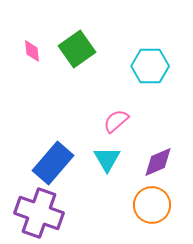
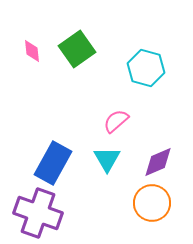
cyan hexagon: moved 4 px left, 2 px down; rotated 15 degrees clockwise
blue rectangle: rotated 12 degrees counterclockwise
orange circle: moved 2 px up
purple cross: moved 1 px left
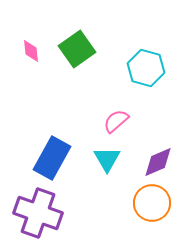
pink diamond: moved 1 px left
blue rectangle: moved 1 px left, 5 px up
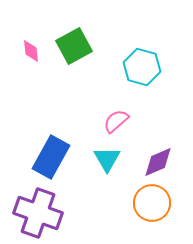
green square: moved 3 px left, 3 px up; rotated 6 degrees clockwise
cyan hexagon: moved 4 px left, 1 px up
blue rectangle: moved 1 px left, 1 px up
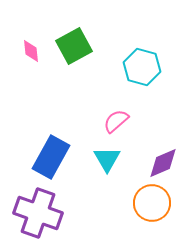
purple diamond: moved 5 px right, 1 px down
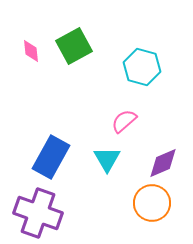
pink semicircle: moved 8 px right
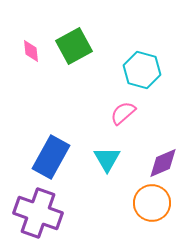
cyan hexagon: moved 3 px down
pink semicircle: moved 1 px left, 8 px up
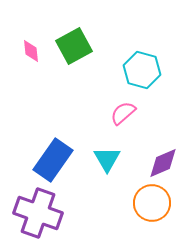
blue rectangle: moved 2 px right, 3 px down; rotated 6 degrees clockwise
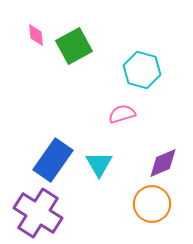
pink diamond: moved 5 px right, 16 px up
pink semicircle: moved 1 px left, 1 px down; rotated 24 degrees clockwise
cyan triangle: moved 8 px left, 5 px down
orange circle: moved 1 px down
purple cross: rotated 12 degrees clockwise
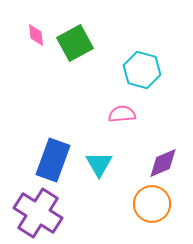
green square: moved 1 px right, 3 px up
pink semicircle: rotated 12 degrees clockwise
blue rectangle: rotated 15 degrees counterclockwise
